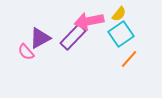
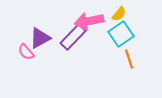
orange line: rotated 60 degrees counterclockwise
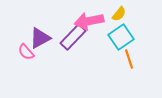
cyan square: moved 3 px down
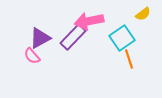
yellow semicircle: moved 24 px right; rotated 14 degrees clockwise
cyan square: moved 1 px right, 1 px down
pink semicircle: moved 6 px right, 4 px down
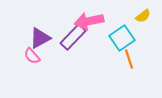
yellow semicircle: moved 2 px down
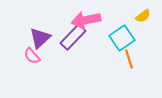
pink arrow: moved 3 px left, 1 px up
purple triangle: rotated 15 degrees counterclockwise
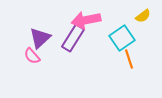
purple rectangle: moved 1 px down; rotated 12 degrees counterclockwise
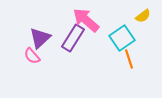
pink arrow: rotated 52 degrees clockwise
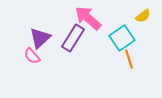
pink arrow: moved 2 px right, 2 px up
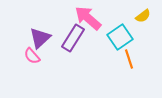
cyan square: moved 2 px left, 1 px up
